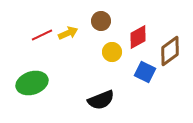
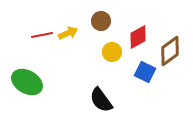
red line: rotated 15 degrees clockwise
green ellipse: moved 5 px left, 1 px up; rotated 48 degrees clockwise
black semicircle: rotated 76 degrees clockwise
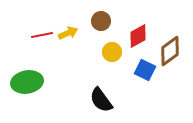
red diamond: moved 1 px up
blue square: moved 2 px up
green ellipse: rotated 40 degrees counterclockwise
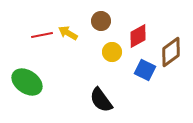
yellow arrow: rotated 126 degrees counterclockwise
brown diamond: moved 1 px right, 1 px down
green ellipse: rotated 44 degrees clockwise
